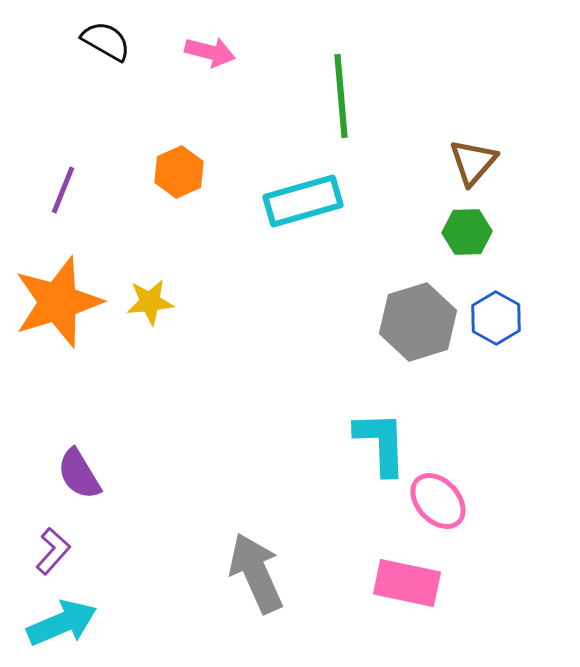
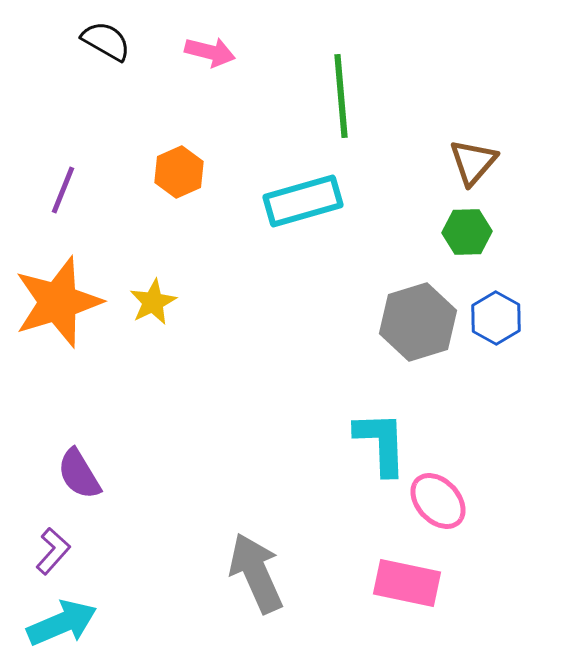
yellow star: moved 3 px right; rotated 21 degrees counterclockwise
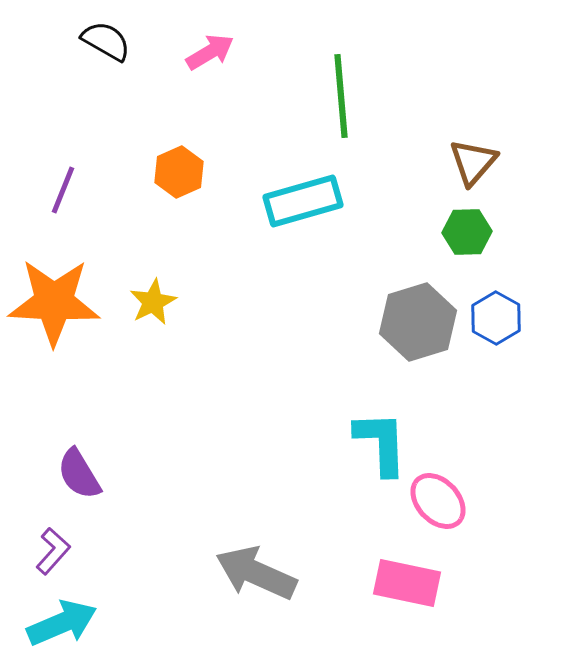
pink arrow: rotated 45 degrees counterclockwise
orange star: moved 4 px left; rotated 20 degrees clockwise
gray arrow: rotated 42 degrees counterclockwise
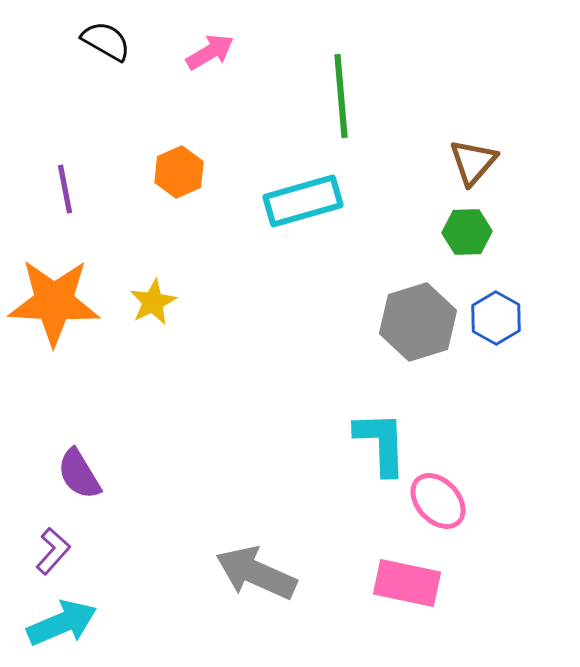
purple line: moved 2 px right, 1 px up; rotated 33 degrees counterclockwise
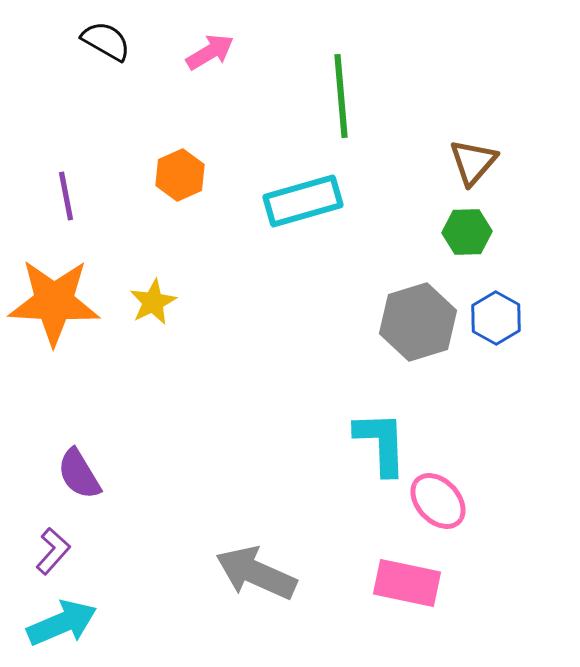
orange hexagon: moved 1 px right, 3 px down
purple line: moved 1 px right, 7 px down
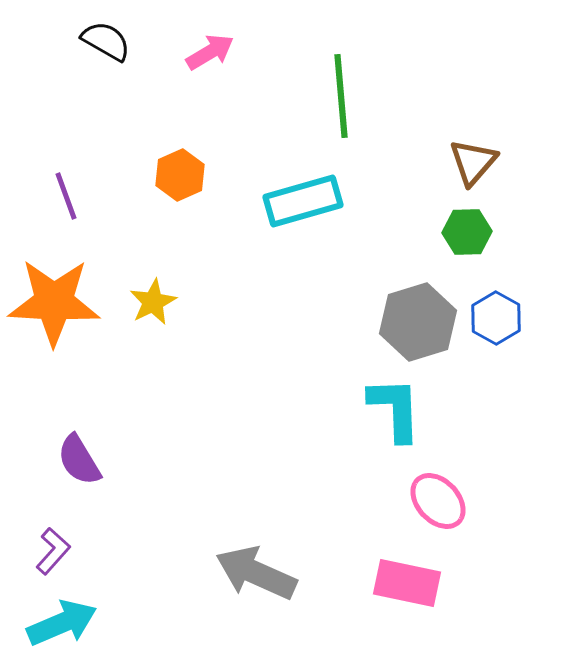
purple line: rotated 9 degrees counterclockwise
cyan L-shape: moved 14 px right, 34 px up
purple semicircle: moved 14 px up
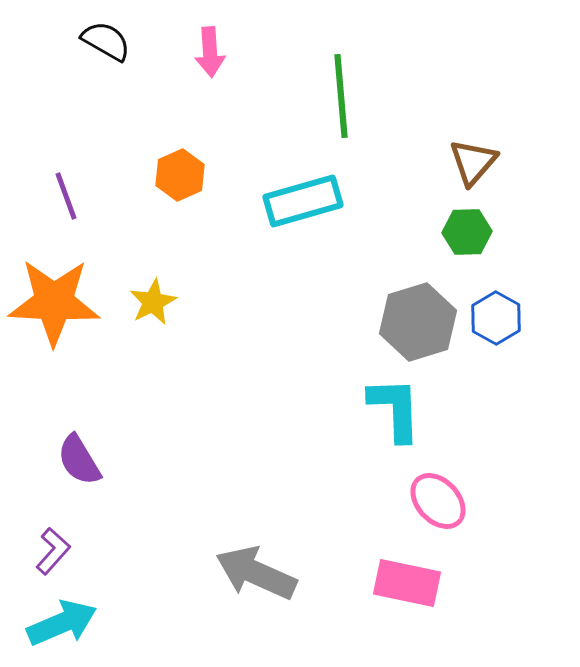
pink arrow: rotated 117 degrees clockwise
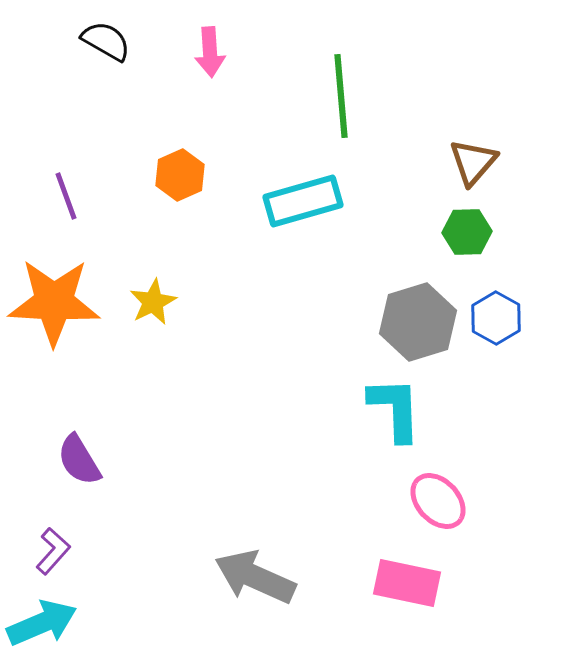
gray arrow: moved 1 px left, 4 px down
cyan arrow: moved 20 px left
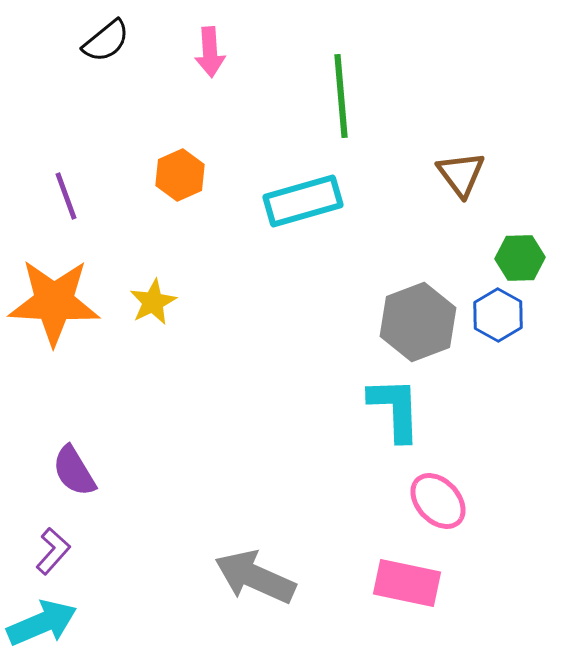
black semicircle: rotated 111 degrees clockwise
brown triangle: moved 12 px left, 12 px down; rotated 18 degrees counterclockwise
green hexagon: moved 53 px right, 26 px down
blue hexagon: moved 2 px right, 3 px up
gray hexagon: rotated 4 degrees counterclockwise
purple semicircle: moved 5 px left, 11 px down
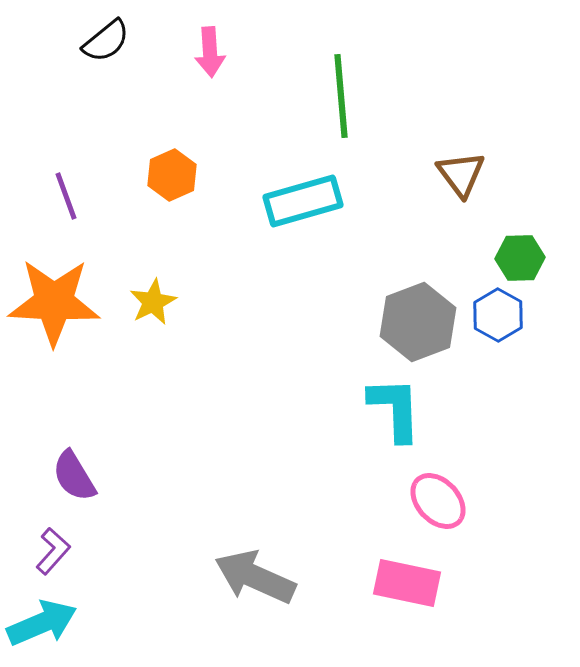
orange hexagon: moved 8 px left
purple semicircle: moved 5 px down
